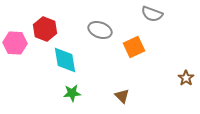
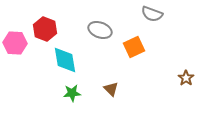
brown triangle: moved 11 px left, 7 px up
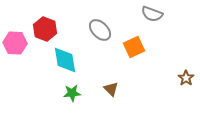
gray ellipse: rotated 25 degrees clockwise
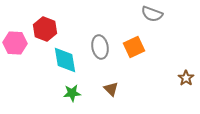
gray ellipse: moved 17 px down; rotated 35 degrees clockwise
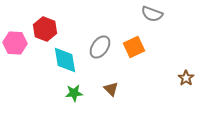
gray ellipse: rotated 45 degrees clockwise
green star: moved 2 px right
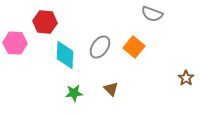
red hexagon: moved 7 px up; rotated 15 degrees counterclockwise
orange square: rotated 25 degrees counterclockwise
cyan diamond: moved 5 px up; rotated 12 degrees clockwise
